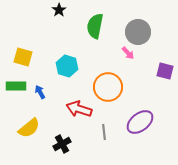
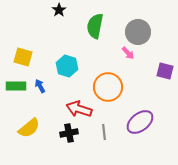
blue arrow: moved 6 px up
black cross: moved 7 px right, 11 px up; rotated 18 degrees clockwise
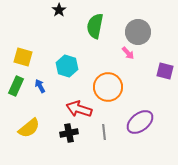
green rectangle: rotated 66 degrees counterclockwise
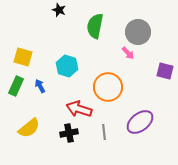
black star: rotated 16 degrees counterclockwise
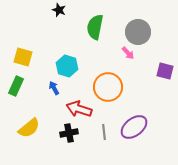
green semicircle: moved 1 px down
blue arrow: moved 14 px right, 2 px down
purple ellipse: moved 6 px left, 5 px down
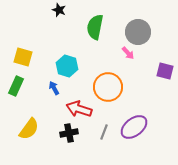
yellow semicircle: moved 1 px down; rotated 15 degrees counterclockwise
gray line: rotated 28 degrees clockwise
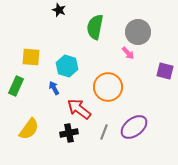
yellow square: moved 8 px right; rotated 12 degrees counterclockwise
red arrow: rotated 20 degrees clockwise
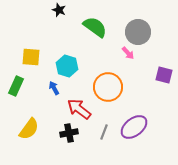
green semicircle: rotated 115 degrees clockwise
purple square: moved 1 px left, 4 px down
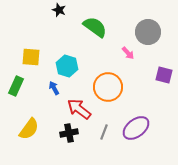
gray circle: moved 10 px right
purple ellipse: moved 2 px right, 1 px down
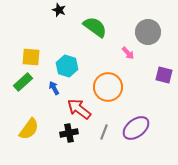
green rectangle: moved 7 px right, 4 px up; rotated 24 degrees clockwise
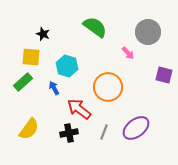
black star: moved 16 px left, 24 px down
